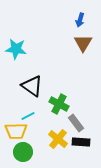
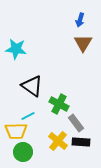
yellow cross: moved 2 px down
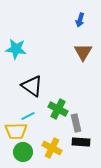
brown triangle: moved 9 px down
green cross: moved 1 px left, 5 px down
gray rectangle: rotated 24 degrees clockwise
yellow cross: moved 6 px left, 7 px down; rotated 12 degrees counterclockwise
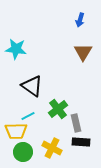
green cross: rotated 24 degrees clockwise
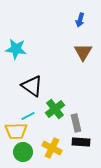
green cross: moved 3 px left
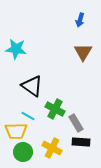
green cross: rotated 24 degrees counterclockwise
cyan line: rotated 56 degrees clockwise
gray rectangle: rotated 18 degrees counterclockwise
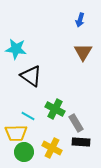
black triangle: moved 1 px left, 10 px up
yellow trapezoid: moved 2 px down
green circle: moved 1 px right
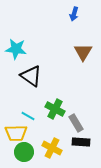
blue arrow: moved 6 px left, 6 px up
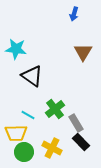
black triangle: moved 1 px right
green cross: rotated 24 degrees clockwise
cyan line: moved 1 px up
black rectangle: rotated 42 degrees clockwise
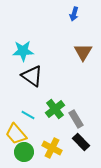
cyan star: moved 7 px right, 2 px down; rotated 10 degrees counterclockwise
gray rectangle: moved 4 px up
yellow trapezoid: moved 1 px down; rotated 50 degrees clockwise
